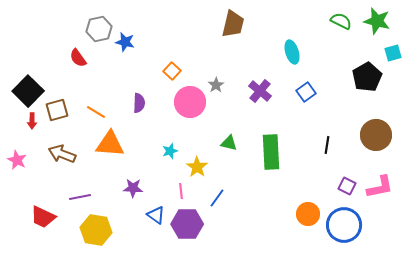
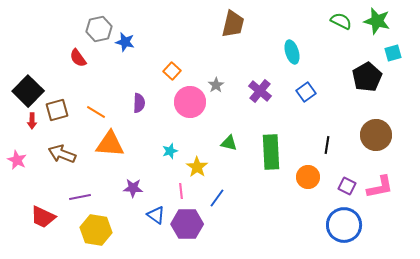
orange circle: moved 37 px up
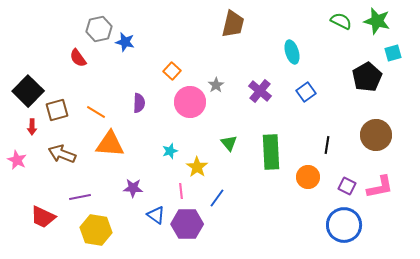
red arrow: moved 6 px down
green triangle: rotated 36 degrees clockwise
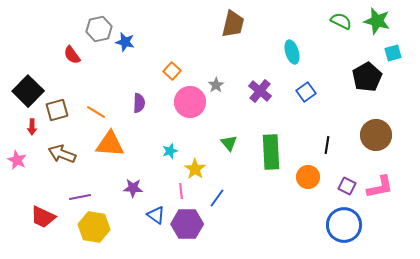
red semicircle: moved 6 px left, 3 px up
yellow star: moved 2 px left, 2 px down
yellow hexagon: moved 2 px left, 3 px up
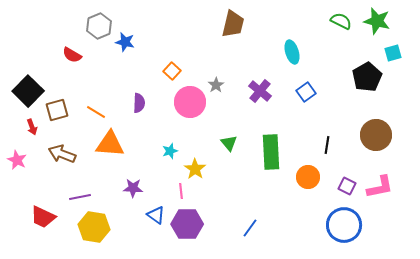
gray hexagon: moved 3 px up; rotated 10 degrees counterclockwise
red semicircle: rotated 24 degrees counterclockwise
red arrow: rotated 21 degrees counterclockwise
blue line: moved 33 px right, 30 px down
